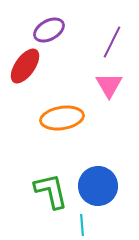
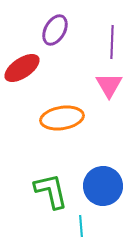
purple ellipse: moved 6 px right; rotated 32 degrees counterclockwise
purple line: rotated 24 degrees counterclockwise
red ellipse: moved 3 px left, 2 px down; rotated 21 degrees clockwise
blue circle: moved 5 px right
cyan line: moved 1 px left, 1 px down
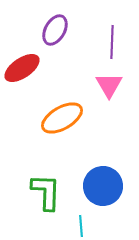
orange ellipse: rotated 21 degrees counterclockwise
green L-shape: moved 5 px left, 1 px down; rotated 15 degrees clockwise
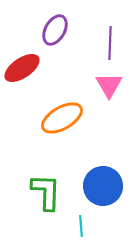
purple line: moved 2 px left, 1 px down
